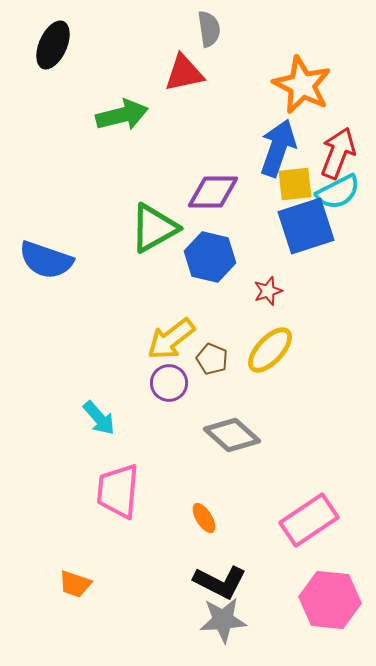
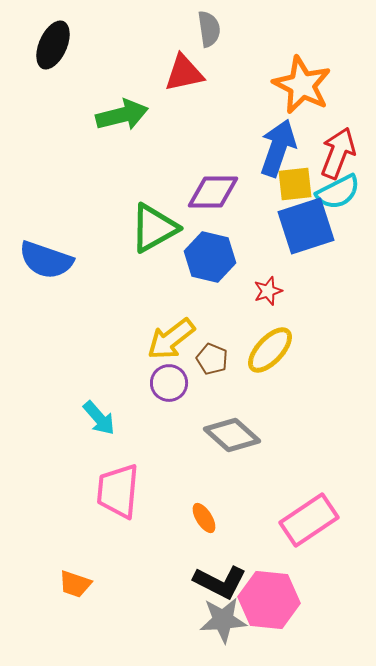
pink hexagon: moved 61 px left
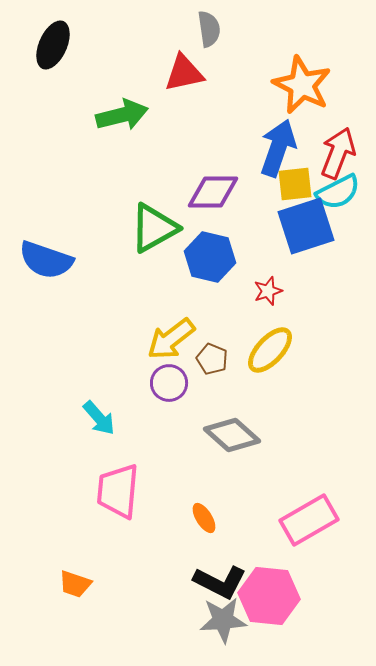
pink rectangle: rotated 4 degrees clockwise
pink hexagon: moved 4 px up
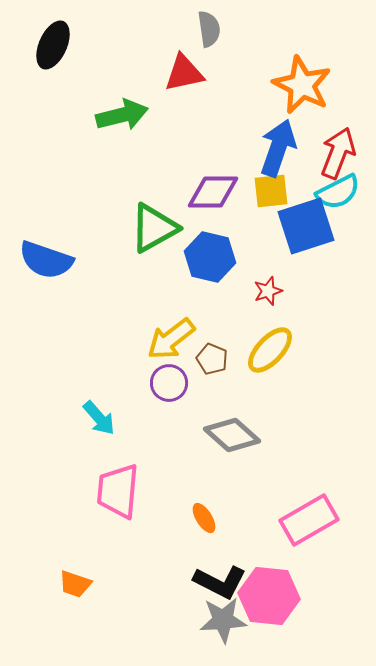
yellow square: moved 24 px left, 7 px down
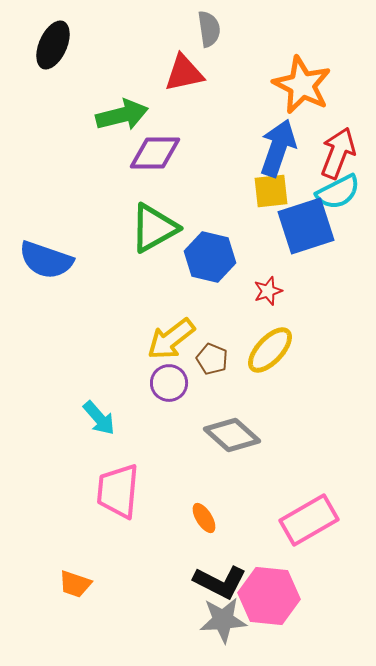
purple diamond: moved 58 px left, 39 px up
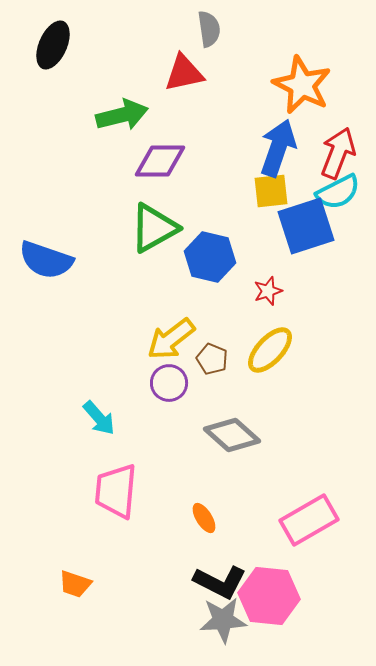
purple diamond: moved 5 px right, 8 px down
pink trapezoid: moved 2 px left
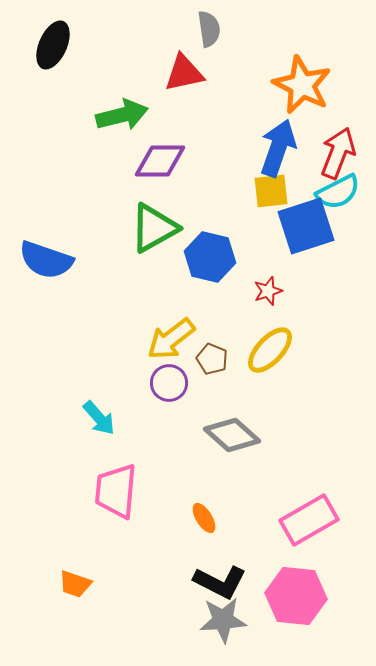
pink hexagon: moved 27 px right
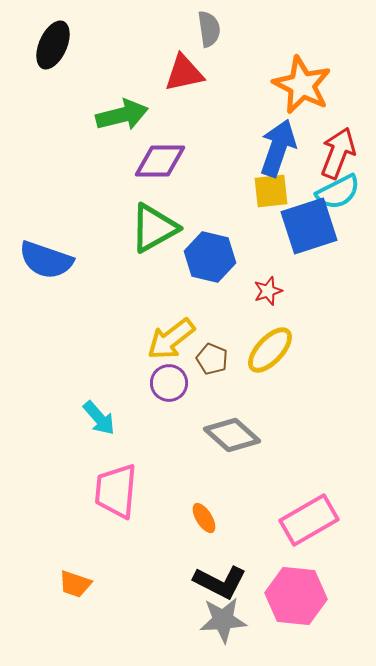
blue square: moved 3 px right
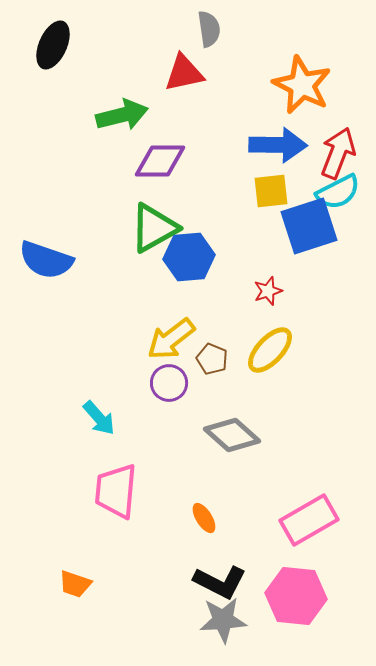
blue arrow: moved 3 px up; rotated 72 degrees clockwise
blue hexagon: moved 21 px left; rotated 18 degrees counterclockwise
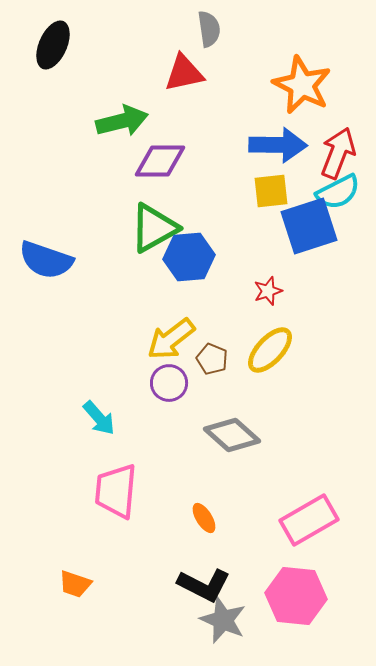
green arrow: moved 6 px down
black L-shape: moved 16 px left, 3 px down
gray star: rotated 27 degrees clockwise
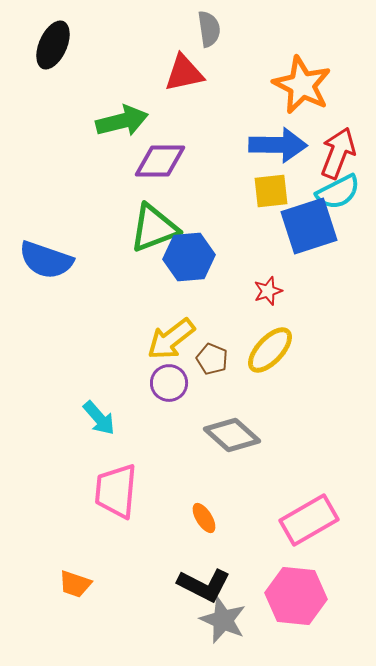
green triangle: rotated 8 degrees clockwise
